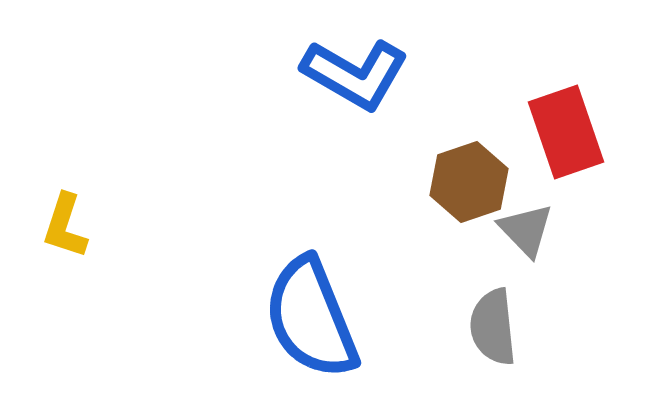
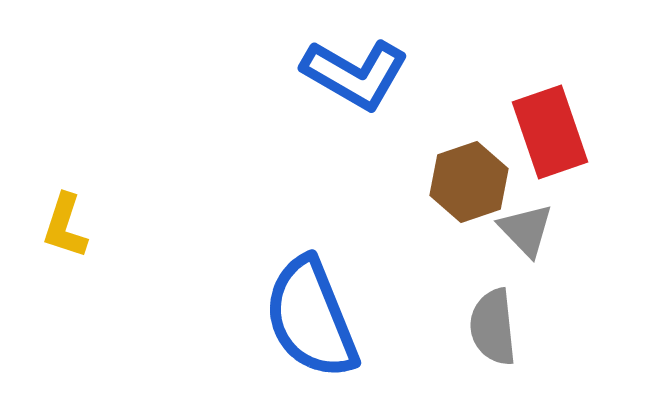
red rectangle: moved 16 px left
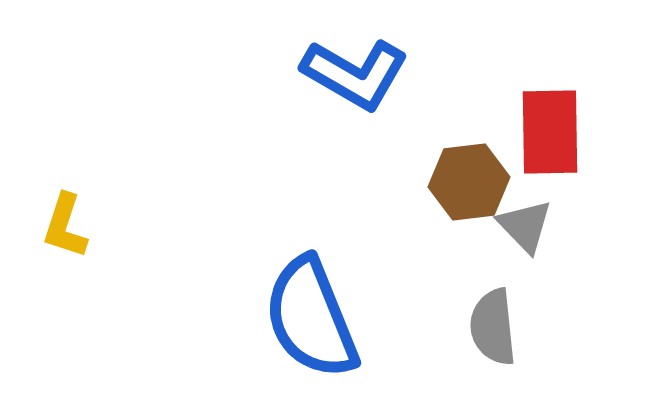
red rectangle: rotated 18 degrees clockwise
brown hexagon: rotated 12 degrees clockwise
gray triangle: moved 1 px left, 4 px up
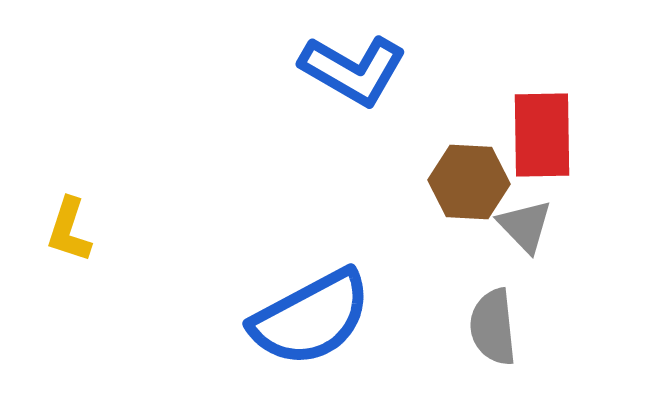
blue L-shape: moved 2 px left, 4 px up
red rectangle: moved 8 px left, 3 px down
brown hexagon: rotated 10 degrees clockwise
yellow L-shape: moved 4 px right, 4 px down
blue semicircle: rotated 96 degrees counterclockwise
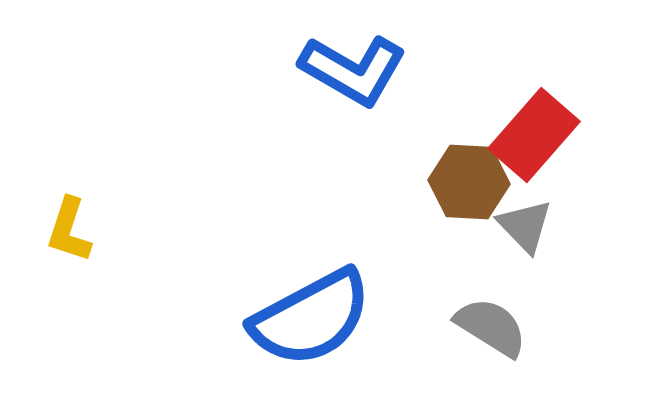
red rectangle: moved 8 px left; rotated 42 degrees clockwise
gray semicircle: moved 2 px left; rotated 128 degrees clockwise
